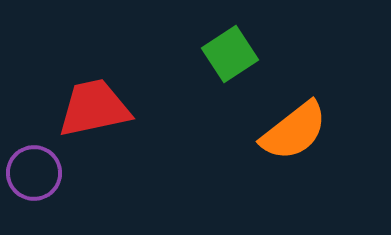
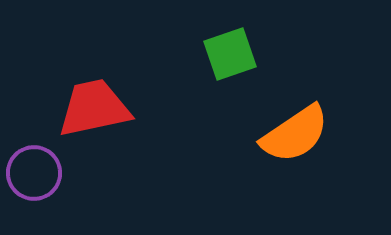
green square: rotated 14 degrees clockwise
orange semicircle: moved 1 px right, 3 px down; rotated 4 degrees clockwise
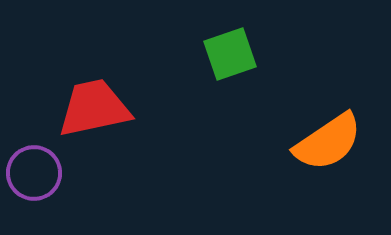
orange semicircle: moved 33 px right, 8 px down
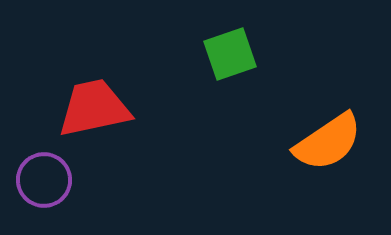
purple circle: moved 10 px right, 7 px down
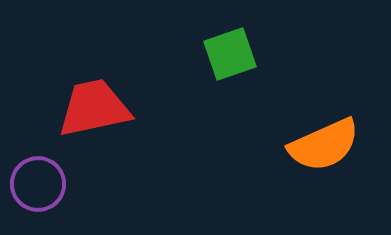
orange semicircle: moved 4 px left, 3 px down; rotated 10 degrees clockwise
purple circle: moved 6 px left, 4 px down
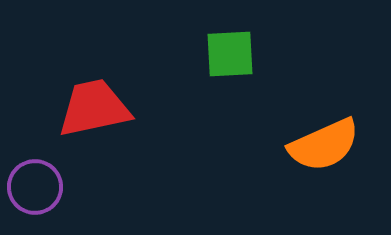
green square: rotated 16 degrees clockwise
purple circle: moved 3 px left, 3 px down
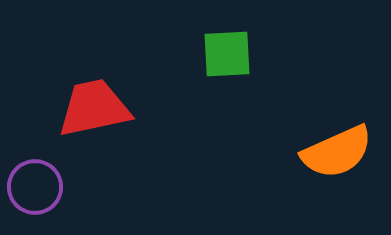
green square: moved 3 px left
orange semicircle: moved 13 px right, 7 px down
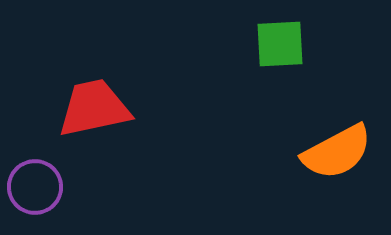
green square: moved 53 px right, 10 px up
orange semicircle: rotated 4 degrees counterclockwise
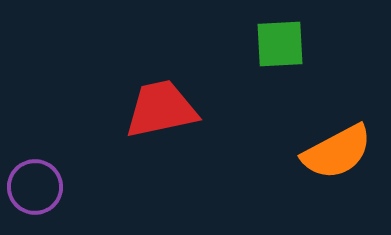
red trapezoid: moved 67 px right, 1 px down
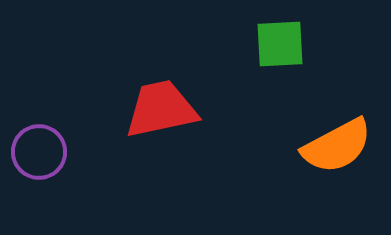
orange semicircle: moved 6 px up
purple circle: moved 4 px right, 35 px up
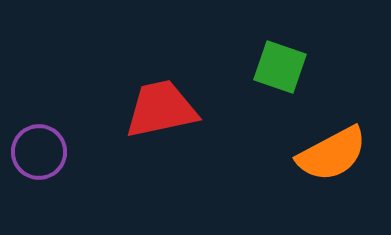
green square: moved 23 px down; rotated 22 degrees clockwise
orange semicircle: moved 5 px left, 8 px down
